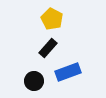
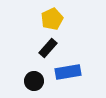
yellow pentagon: rotated 20 degrees clockwise
blue rectangle: rotated 10 degrees clockwise
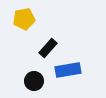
yellow pentagon: moved 28 px left; rotated 15 degrees clockwise
blue rectangle: moved 2 px up
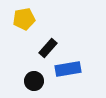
blue rectangle: moved 1 px up
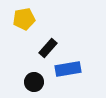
black circle: moved 1 px down
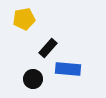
blue rectangle: rotated 15 degrees clockwise
black circle: moved 1 px left, 3 px up
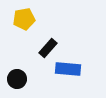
black circle: moved 16 px left
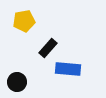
yellow pentagon: moved 2 px down
black circle: moved 3 px down
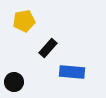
blue rectangle: moved 4 px right, 3 px down
black circle: moved 3 px left
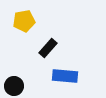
blue rectangle: moved 7 px left, 4 px down
black circle: moved 4 px down
